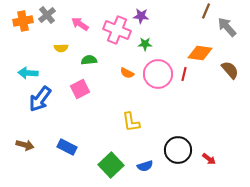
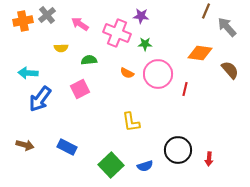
pink cross: moved 3 px down
red line: moved 1 px right, 15 px down
red arrow: rotated 56 degrees clockwise
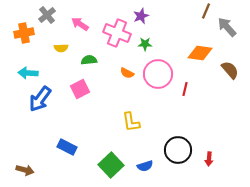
purple star: rotated 28 degrees counterclockwise
orange cross: moved 1 px right, 12 px down
brown arrow: moved 25 px down
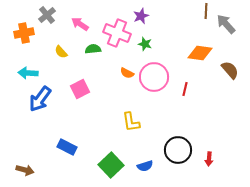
brown line: rotated 21 degrees counterclockwise
gray arrow: moved 1 px left, 3 px up
green star: rotated 16 degrees clockwise
yellow semicircle: moved 4 px down; rotated 48 degrees clockwise
green semicircle: moved 4 px right, 11 px up
pink circle: moved 4 px left, 3 px down
